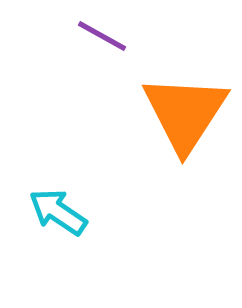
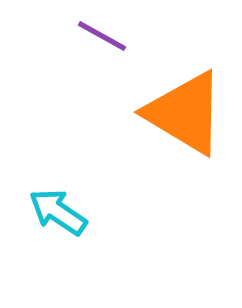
orange triangle: rotated 32 degrees counterclockwise
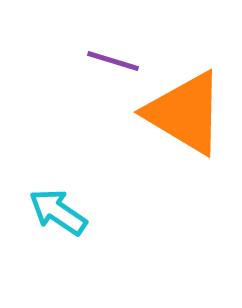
purple line: moved 11 px right, 25 px down; rotated 12 degrees counterclockwise
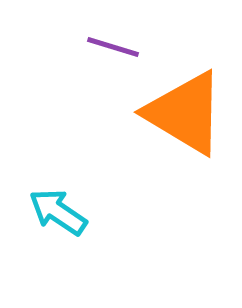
purple line: moved 14 px up
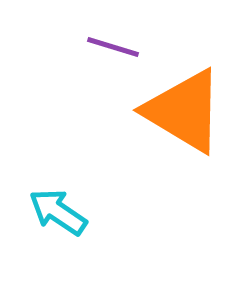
orange triangle: moved 1 px left, 2 px up
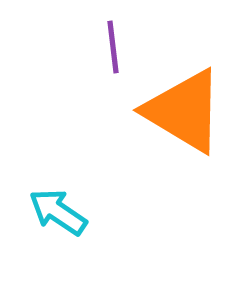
purple line: rotated 66 degrees clockwise
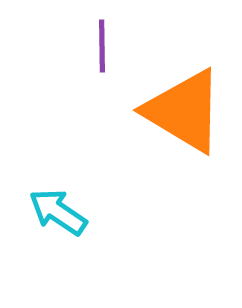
purple line: moved 11 px left, 1 px up; rotated 6 degrees clockwise
